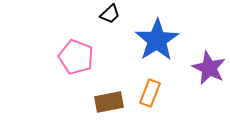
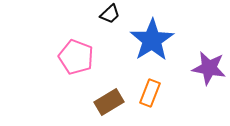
blue star: moved 5 px left
purple star: rotated 16 degrees counterclockwise
brown rectangle: rotated 20 degrees counterclockwise
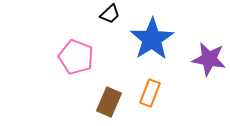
blue star: moved 1 px up
purple star: moved 9 px up
brown rectangle: rotated 36 degrees counterclockwise
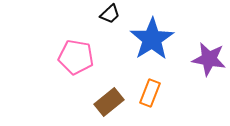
pink pentagon: rotated 12 degrees counterclockwise
brown rectangle: rotated 28 degrees clockwise
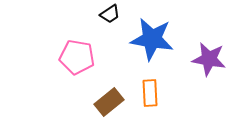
black trapezoid: rotated 10 degrees clockwise
blue star: rotated 30 degrees counterclockwise
pink pentagon: moved 1 px right
orange rectangle: rotated 24 degrees counterclockwise
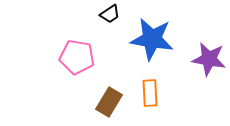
brown rectangle: rotated 20 degrees counterclockwise
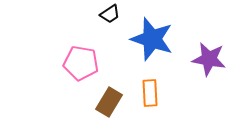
blue star: rotated 9 degrees clockwise
pink pentagon: moved 4 px right, 6 px down
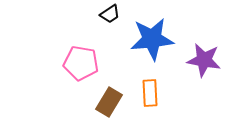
blue star: rotated 24 degrees counterclockwise
purple star: moved 5 px left, 1 px down
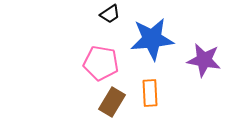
pink pentagon: moved 20 px right
brown rectangle: moved 3 px right
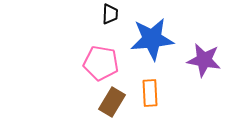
black trapezoid: rotated 55 degrees counterclockwise
